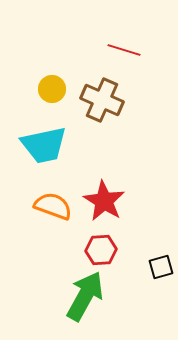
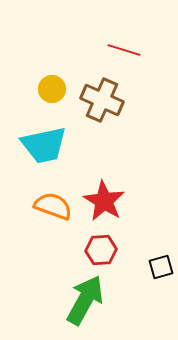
green arrow: moved 4 px down
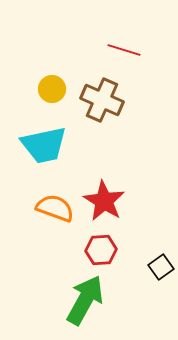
orange semicircle: moved 2 px right, 2 px down
black square: rotated 20 degrees counterclockwise
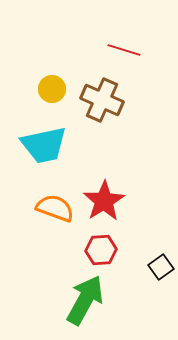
red star: rotated 9 degrees clockwise
